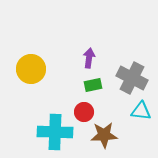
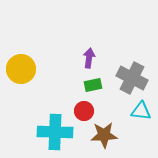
yellow circle: moved 10 px left
red circle: moved 1 px up
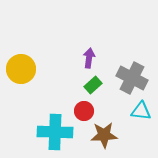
green rectangle: rotated 30 degrees counterclockwise
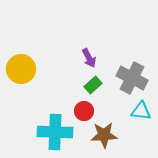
purple arrow: rotated 144 degrees clockwise
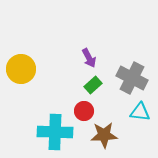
cyan triangle: moved 1 px left, 1 px down
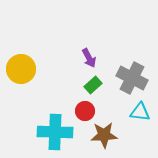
red circle: moved 1 px right
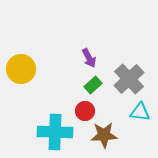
gray cross: moved 3 px left, 1 px down; rotated 20 degrees clockwise
